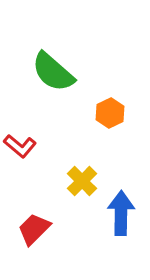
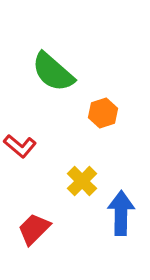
orange hexagon: moved 7 px left; rotated 8 degrees clockwise
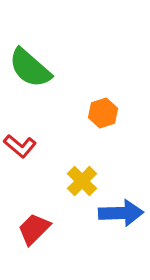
green semicircle: moved 23 px left, 4 px up
blue arrow: rotated 87 degrees clockwise
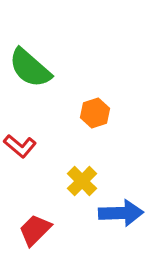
orange hexagon: moved 8 px left
red trapezoid: moved 1 px right, 1 px down
